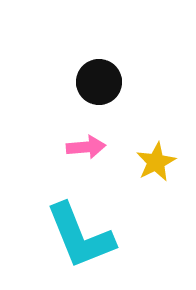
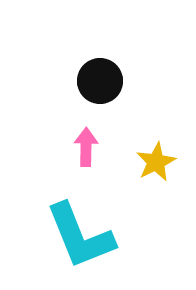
black circle: moved 1 px right, 1 px up
pink arrow: rotated 84 degrees counterclockwise
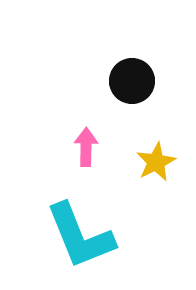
black circle: moved 32 px right
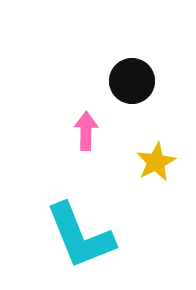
pink arrow: moved 16 px up
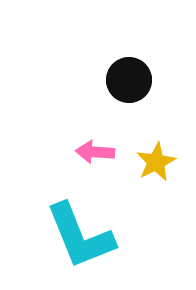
black circle: moved 3 px left, 1 px up
pink arrow: moved 9 px right, 21 px down; rotated 87 degrees counterclockwise
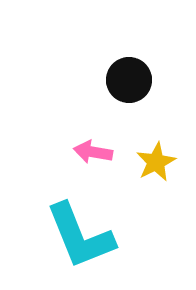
pink arrow: moved 2 px left; rotated 6 degrees clockwise
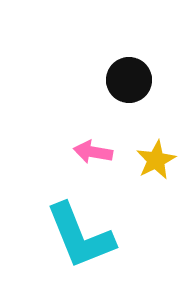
yellow star: moved 2 px up
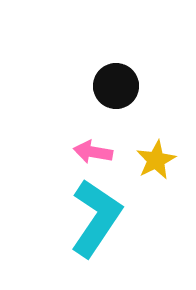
black circle: moved 13 px left, 6 px down
cyan L-shape: moved 16 px right, 18 px up; rotated 124 degrees counterclockwise
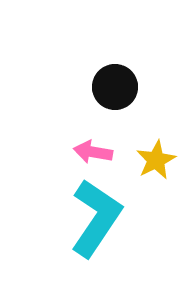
black circle: moved 1 px left, 1 px down
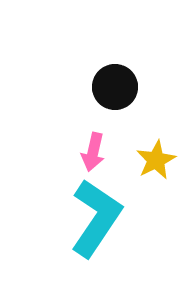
pink arrow: rotated 87 degrees counterclockwise
